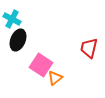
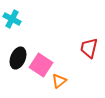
black ellipse: moved 18 px down
orange triangle: moved 4 px right, 3 px down
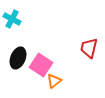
orange triangle: moved 5 px left
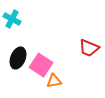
red trapezoid: rotated 80 degrees counterclockwise
orange triangle: rotated 28 degrees clockwise
